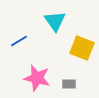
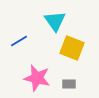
yellow square: moved 10 px left
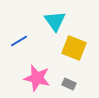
yellow square: moved 2 px right
gray rectangle: rotated 24 degrees clockwise
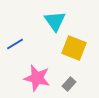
blue line: moved 4 px left, 3 px down
gray rectangle: rotated 72 degrees counterclockwise
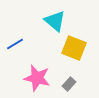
cyan triangle: rotated 15 degrees counterclockwise
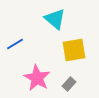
cyan triangle: moved 2 px up
yellow square: moved 2 px down; rotated 30 degrees counterclockwise
pink star: rotated 16 degrees clockwise
